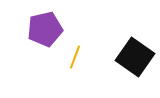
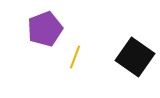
purple pentagon: rotated 8 degrees counterclockwise
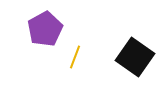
purple pentagon: rotated 8 degrees counterclockwise
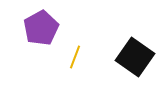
purple pentagon: moved 4 px left, 1 px up
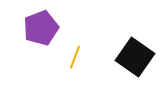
purple pentagon: rotated 8 degrees clockwise
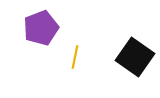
yellow line: rotated 10 degrees counterclockwise
